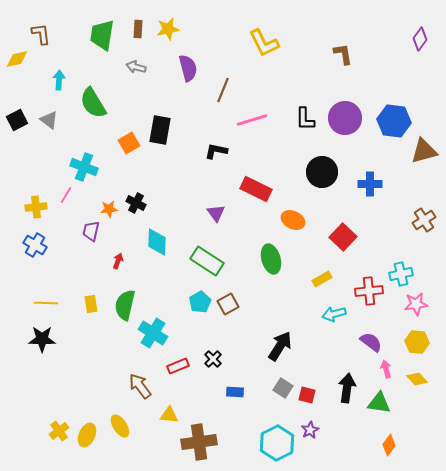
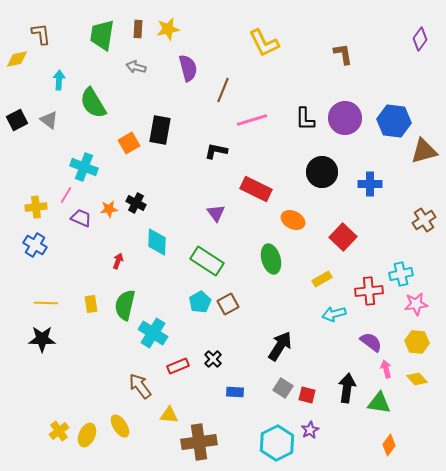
purple trapezoid at (91, 231): moved 10 px left, 13 px up; rotated 100 degrees clockwise
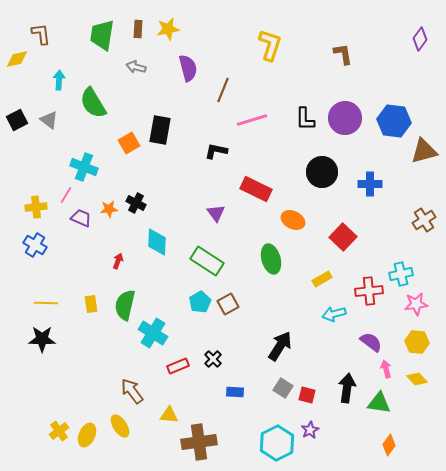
yellow L-shape at (264, 43): moved 6 px right, 2 px down; rotated 136 degrees counterclockwise
brown arrow at (140, 386): moved 8 px left, 5 px down
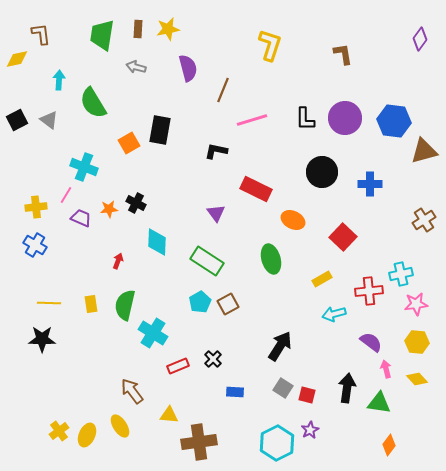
yellow line at (46, 303): moved 3 px right
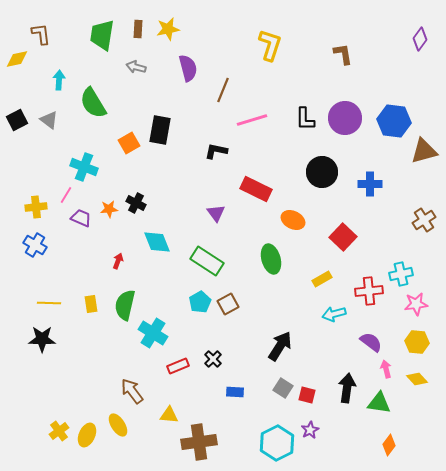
cyan diamond at (157, 242): rotated 24 degrees counterclockwise
yellow ellipse at (120, 426): moved 2 px left, 1 px up
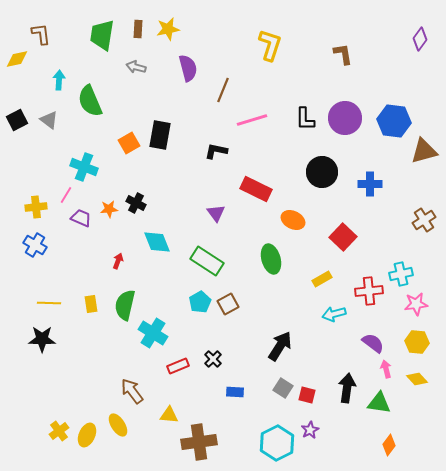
green semicircle at (93, 103): moved 3 px left, 2 px up; rotated 8 degrees clockwise
black rectangle at (160, 130): moved 5 px down
purple semicircle at (371, 342): moved 2 px right, 1 px down
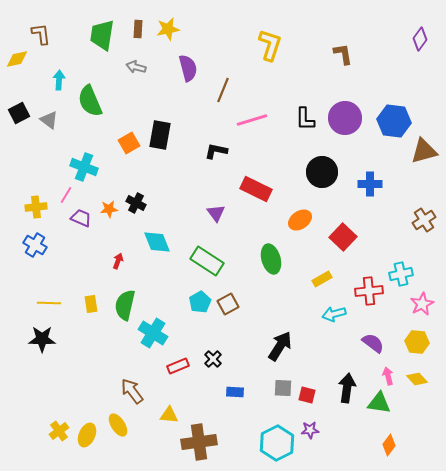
black square at (17, 120): moved 2 px right, 7 px up
orange ellipse at (293, 220): moved 7 px right; rotated 60 degrees counterclockwise
pink star at (416, 304): moved 6 px right; rotated 20 degrees counterclockwise
pink arrow at (386, 369): moved 2 px right, 7 px down
gray square at (283, 388): rotated 30 degrees counterclockwise
purple star at (310, 430): rotated 24 degrees clockwise
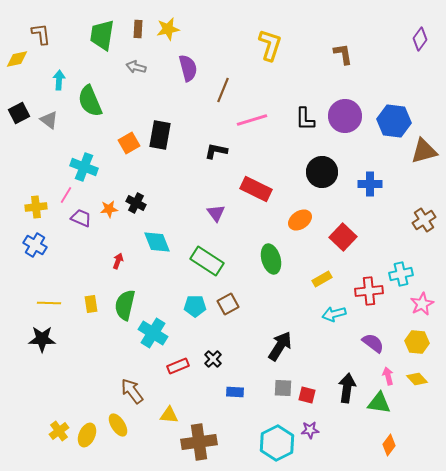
purple circle at (345, 118): moved 2 px up
cyan pentagon at (200, 302): moved 5 px left, 4 px down; rotated 30 degrees clockwise
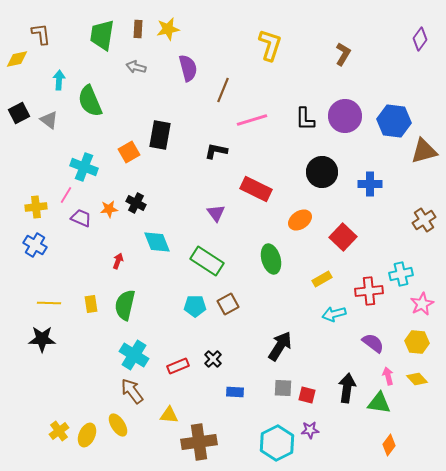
brown L-shape at (343, 54): rotated 40 degrees clockwise
orange square at (129, 143): moved 9 px down
cyan cross at (153, 333): moved 19 px left, 22 px down
